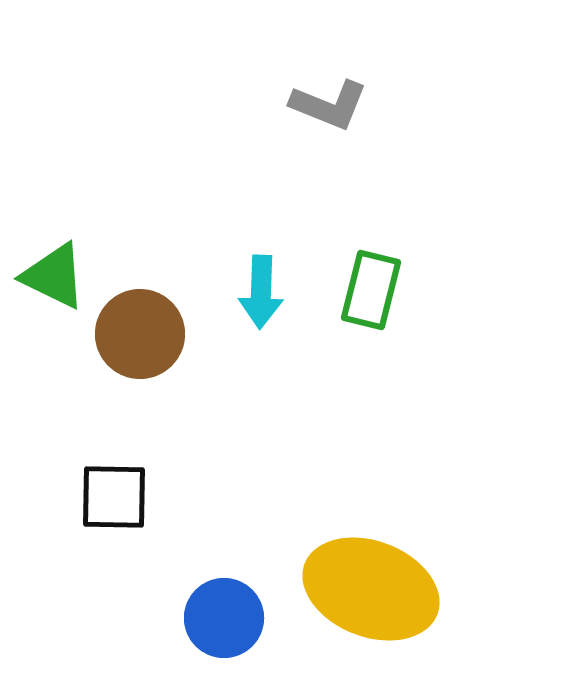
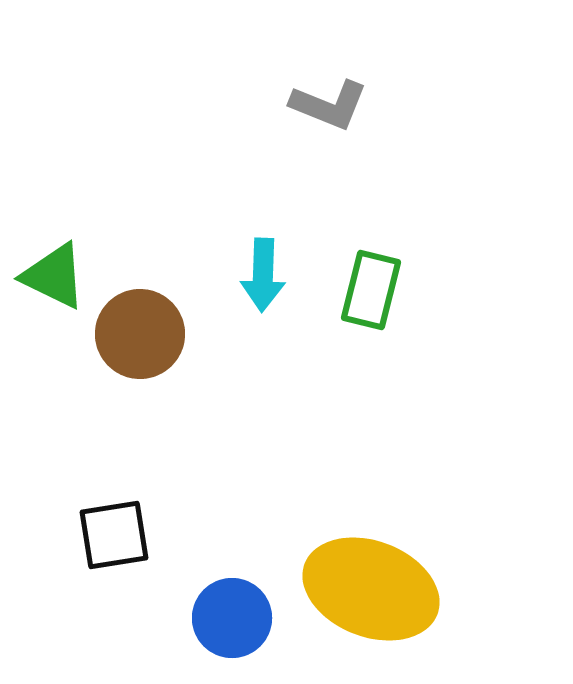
cyan arrow: moved 2 px right, 17 px up
black square: moved 38 px down; rotated 10 degrees counterclockwise
blue circle: moved 8 px right
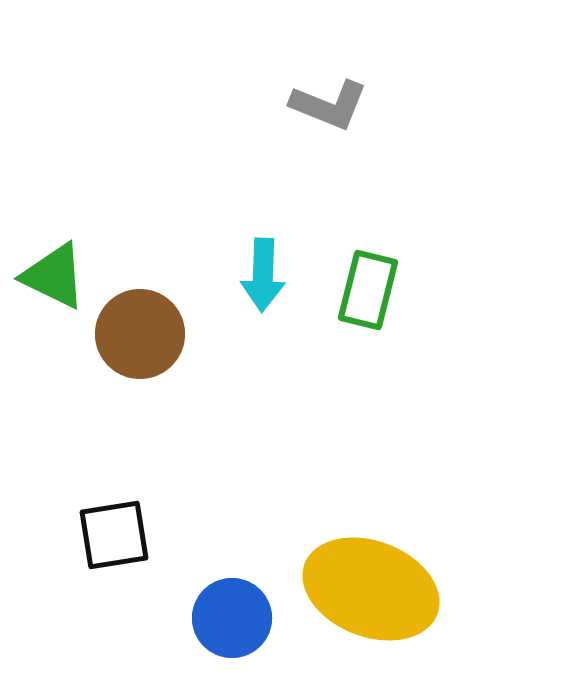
green rectangle: moved 3 px left
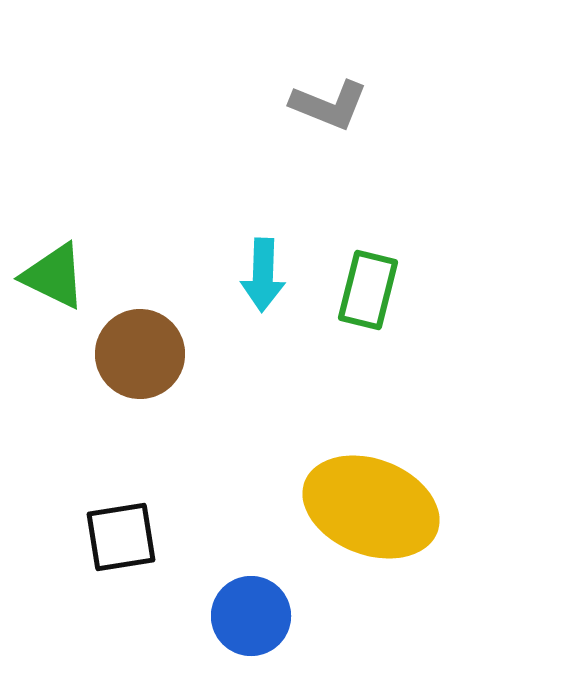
brown circle: moved 20 px down
black square: moved 7 px right, 2 px down
yellow ellipse: moved 82 px up
blue circle: moved 19 px right, 2 px up
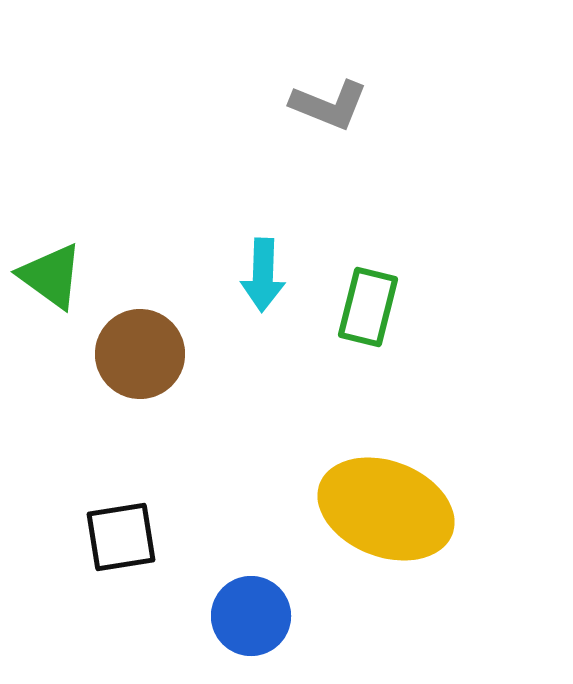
green triangle: moved 3 px left; rotated 10 degrees clockwise
green rectangle: moved 17 px down
yellow ellipse: moved 15 px right, 2 px down
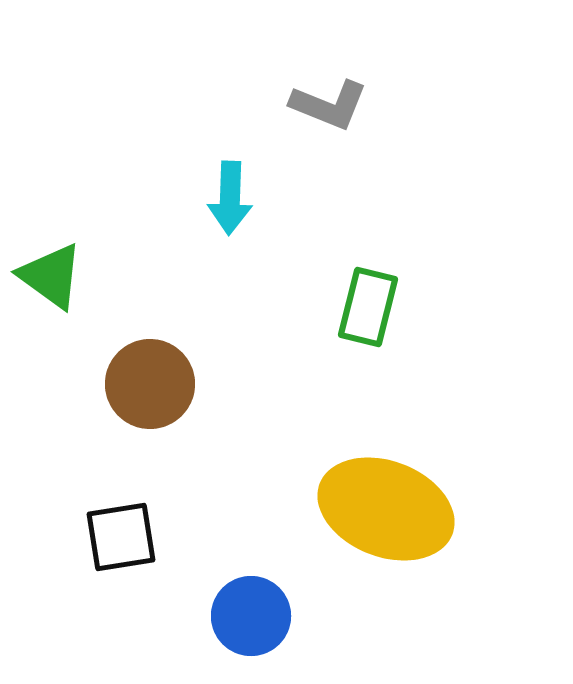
cyan arrow: moved 33 px left, 77 px up
brown circle: moved 10 px right, 30 px down
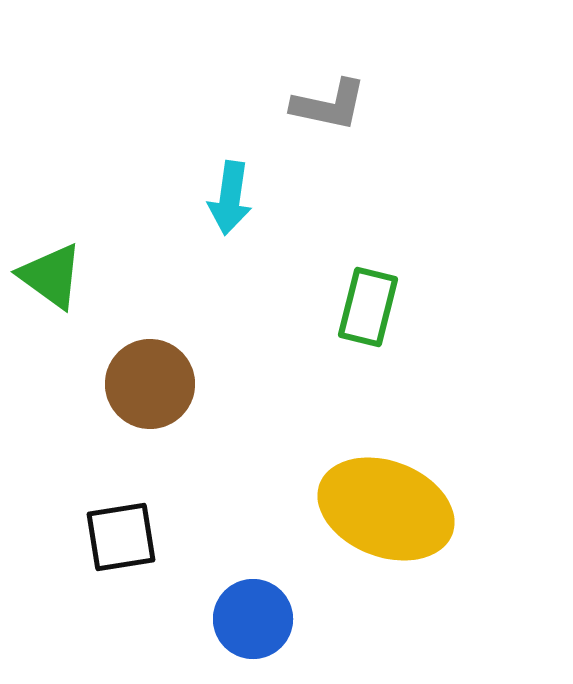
gray L-shape: rotated 10 degrees counterclockwise
cyan arrow: rotated 6 degrees clockwise
blue circle: moved 2 px right, 3 px down
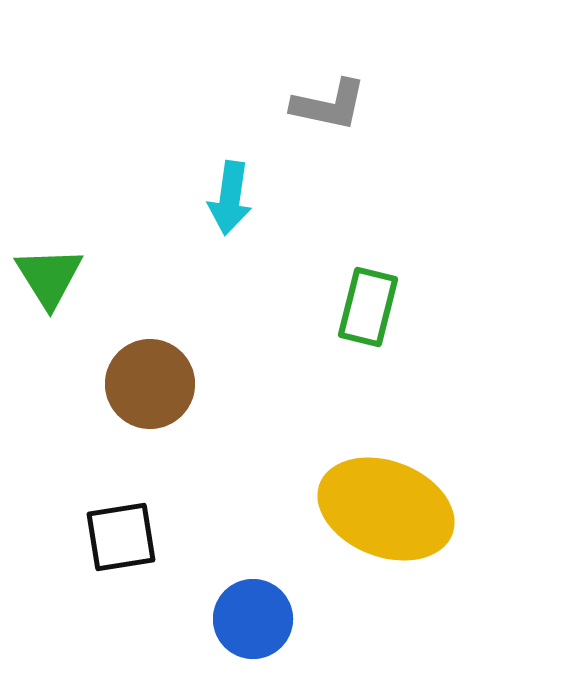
green triangle: moved 2 px left, 1 px down; rotated 22 degrees clockwise
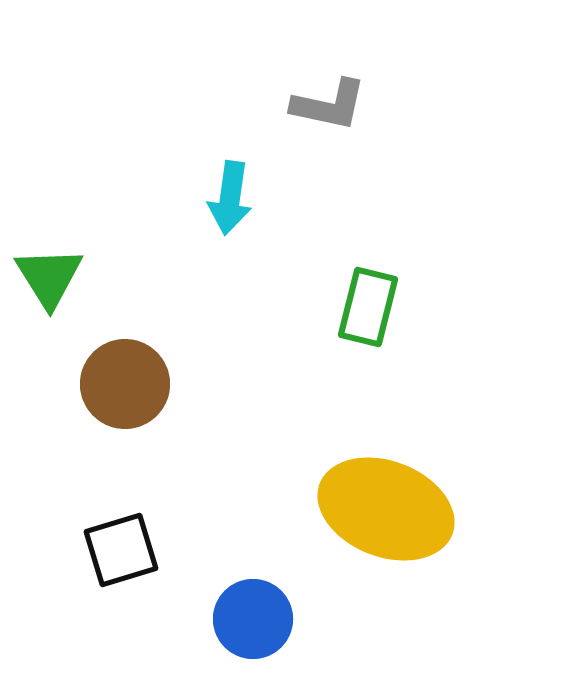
brown circle: moved 25 px left
black square: moved 13 px down; rotated 8 degrees counterclockwise
